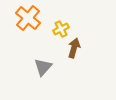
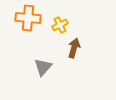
orange cross: rotated 35 degrees counterclockwise
yellow cross: moved 1 px left, 4 px up
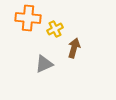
yellow cross: moved 5 px left, 4 px down
gray triangle: moved 1 px right, 3 px up; rotated 24 degrees clockwise
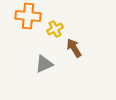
orange cross: moved 2 px up
brown arrow: rotated 48 degrees counterclockwise
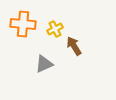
orange cross: moved 5 px left, 8 px down
brown arrow: moved 2 px up
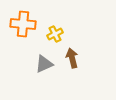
yellow cross: moved 5 px down
brown arrow: moved 2 px left, 12 px down; rotated 18 degrees clockwise
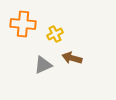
brown arrow: rotated 60 degrees counterclockwise
gray triangle: moved 1 px left, 1 px down
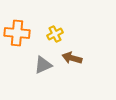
orange cross: moved 6 px left, 9 px down
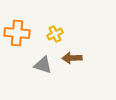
brown arrow: rotated 18 degrees counterclockwise
gray triangle: rotated 42 degrees clockwise
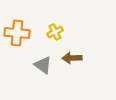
yellow cross: moved 2 px up
gray triangle: rotated 18 degrees clockwise
